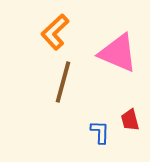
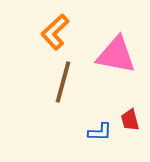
pink triangle: moved 2 px left, 2 px down; rotated 12 degrees counterclockwise
blue L-shape: rotated 90 degrees clockwise
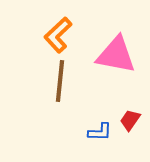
orange L-shape: moved 3 px right, 3 px down
brown line: moved 3 px left, 1 px up; rotated 9 degrees counterclockwise
red trapezoid: rotated 50 degrees clockwise
